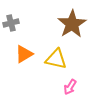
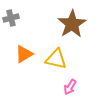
gray cross: moved 5 px up
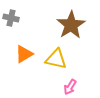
gray cross: rotated 28 degrees clockwise
brown star: moved 1 px left, 1 px down
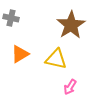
orange triangle: moved 4 px left
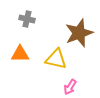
gray cross: moved 16 px right, 1 px down
brown star: moved 8 px right, 8 px down; rotated 12 degrees clockwise
orange triangle: rotated 30 degrees clockwise
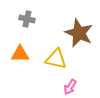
brown star: rotated 28 degrees counterclockwise
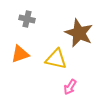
orange triangle: rotated 18 degrees counterclockwise
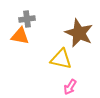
gray cross: rotated 21 degrees counterclockwise
orange triangle: moved 18 px up; rotated 30 degrees clockwise
yellow triangle: moved 5 px right
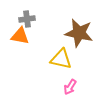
brown star: rotated 12 degrees counterclockwise
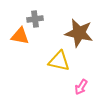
gray cross: moved 8 px right
yellow triangle: moved 2 px left, 2 px down
pink arrow: moved 11 px right
